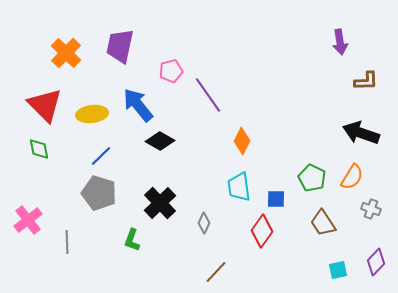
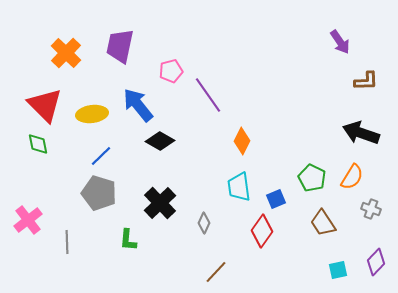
purple arrow: rotated 25 degrees counterclockwise
green diamond: moved 1 px left, 5 px up
blue square: rotated 24 degrees counterclockwise
green L-shape: moved 4 px left; rotated 15 degrees counterclockwise
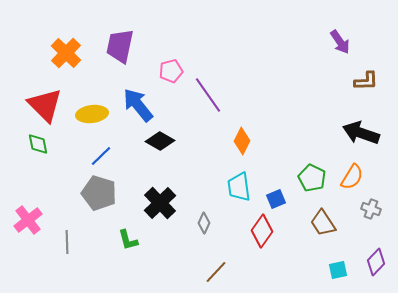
green L-shape: rotated 20 degrees counterclockwise
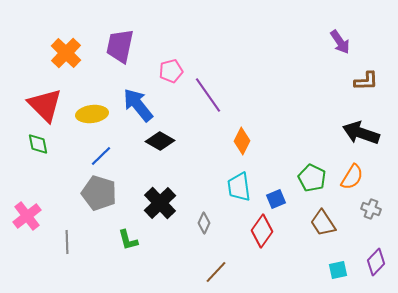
pink cross: moved 1 px left, 4 px up
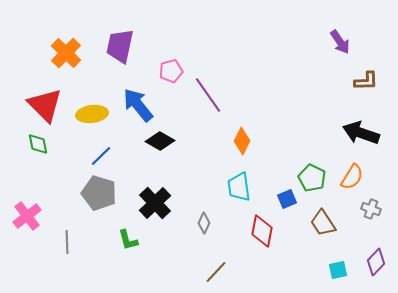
blue square: moved 11 px right
black cross: moved 5 px left
red diamond: rotated 24 degrees counterclockwise
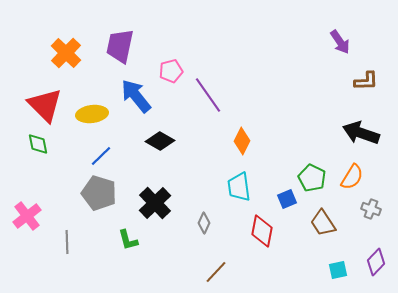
blue arrow: moved 2 px left, 9 px up
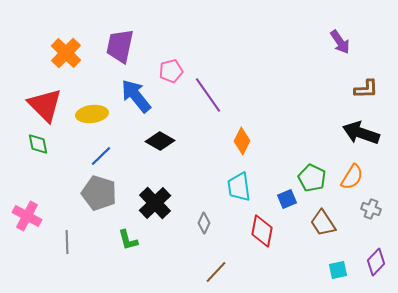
brown L-shape: moved 8 px down
pink cross: rotated 24 degrees counterclockwise
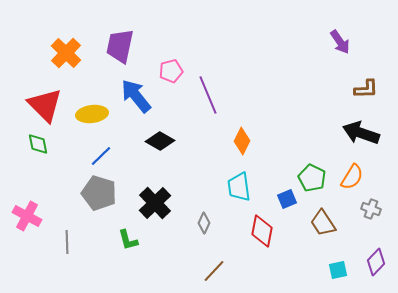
purple line: rotated 12 degrees clockwise
brown line: moved 2 px left, 1 px up
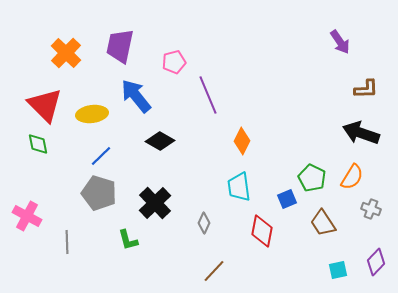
pink pentagon: moved 3 px right, 9 px up
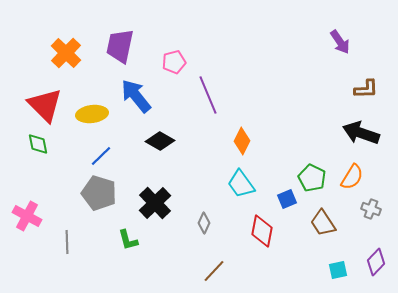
cyan trapezoid: moved 2 px right, 3 px up; rotated 28 degrees counterclockwise
